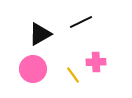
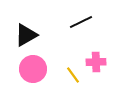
black triangle: moved 14 px left, 1 px down
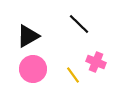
black line: moved 2 px left, 2 px down; rotated 70 degrees clockwise
black triangle: moved 2 px right, 1 px down
pink cross: rotated 24 degrees clockwise
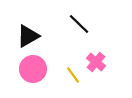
pink cross: rotated 18 degrees clockwise
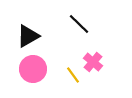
pink cross: moved 3 px left
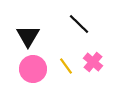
black triangle: rotated 30 degrees counterclockwise
yellow line: moved 7 px left, 9 px up
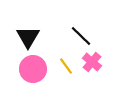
black line: moved 2 px right, 12 px down
black triangle: moved 1 px down
pink cross: moved 1 px left
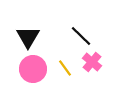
yellow line: moved 1 px left, 2 px down
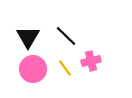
black line: moved 15 px left
pink cross: moved 1 px left, 1 px up; rotated 36 degrees clockwise
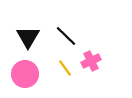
pink cross: rotated 12 degrees counterclockwise
pink circle: moved 8 px left, 5 px down
